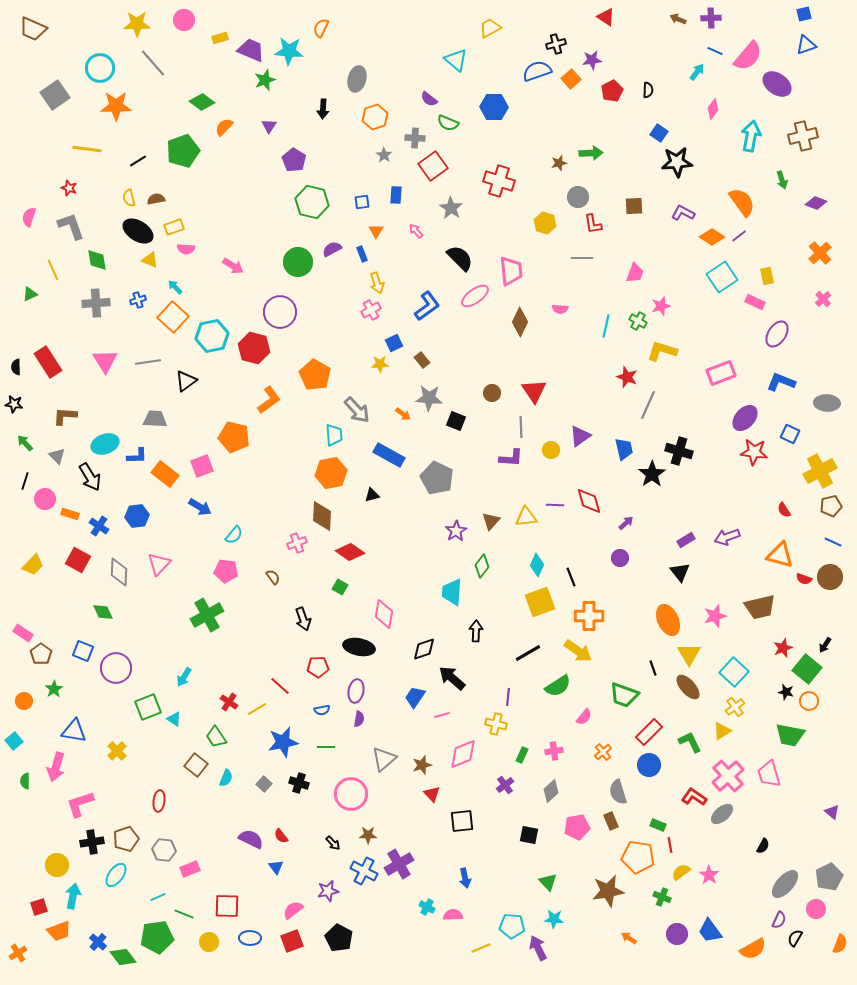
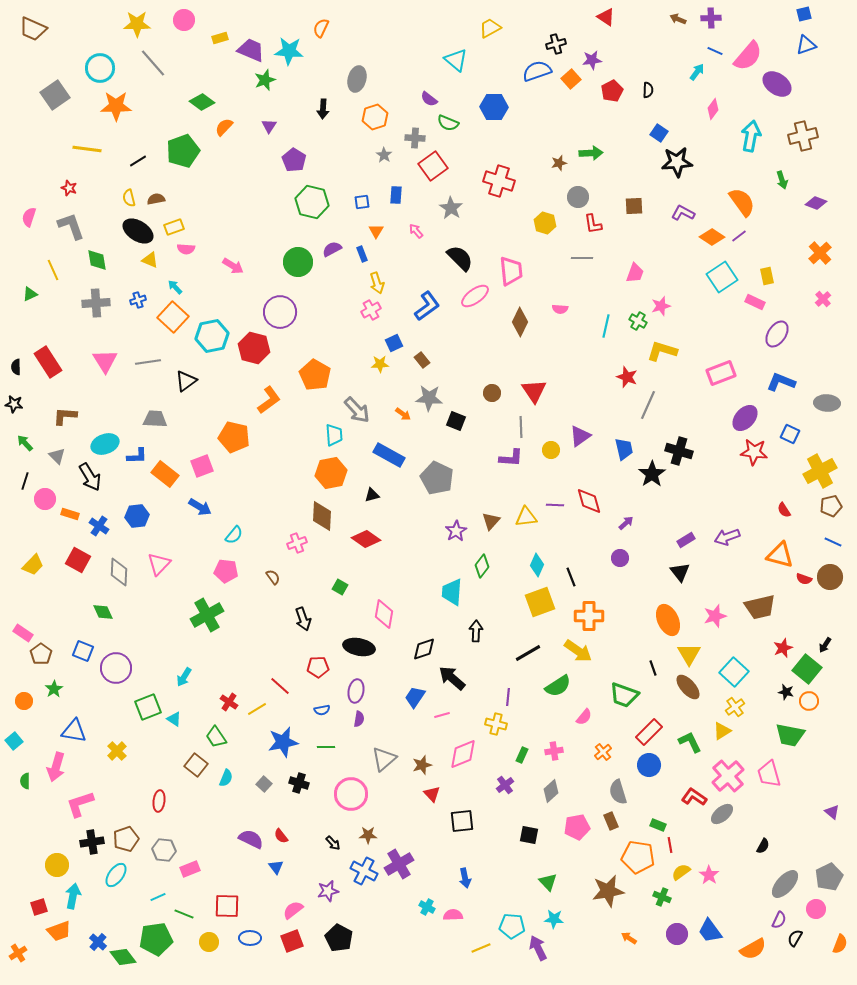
red diamond at (350, 552): moved 16 px right, 13 px up
green pentagon at (157, 937): moved 1 px left, 2 px down
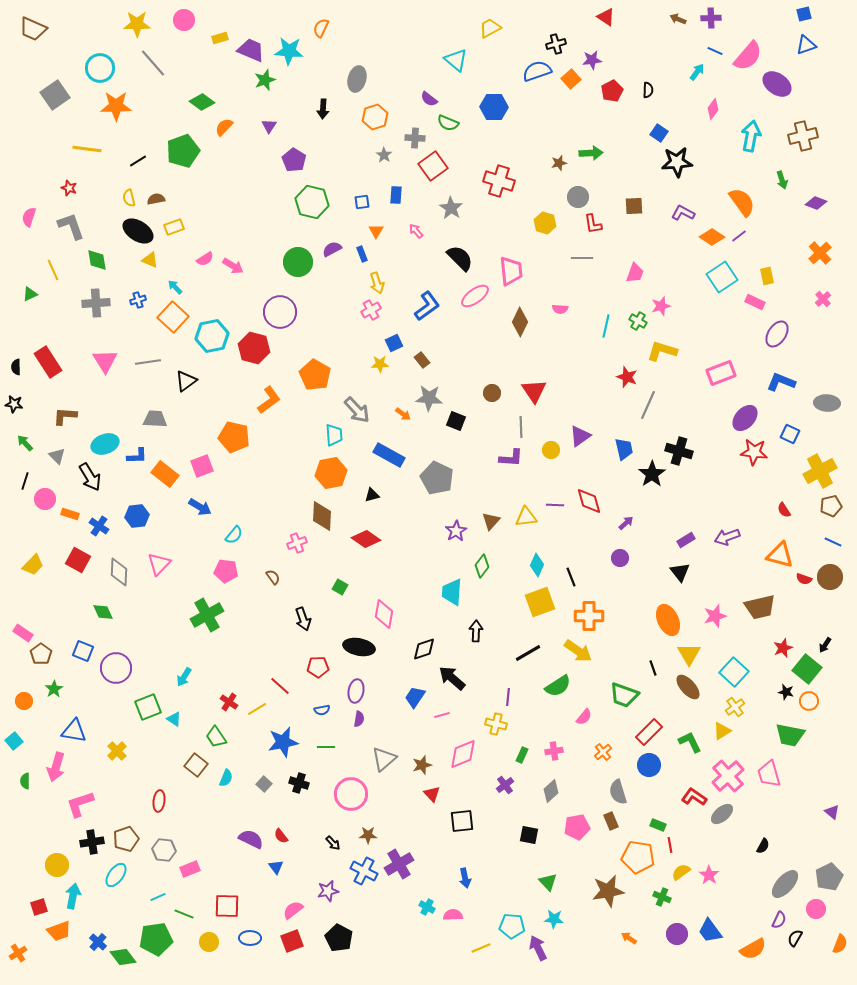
pink semicircle at (186, 249): moved 19 px right, 10 px down; rotated 36 degrees counterclockwise
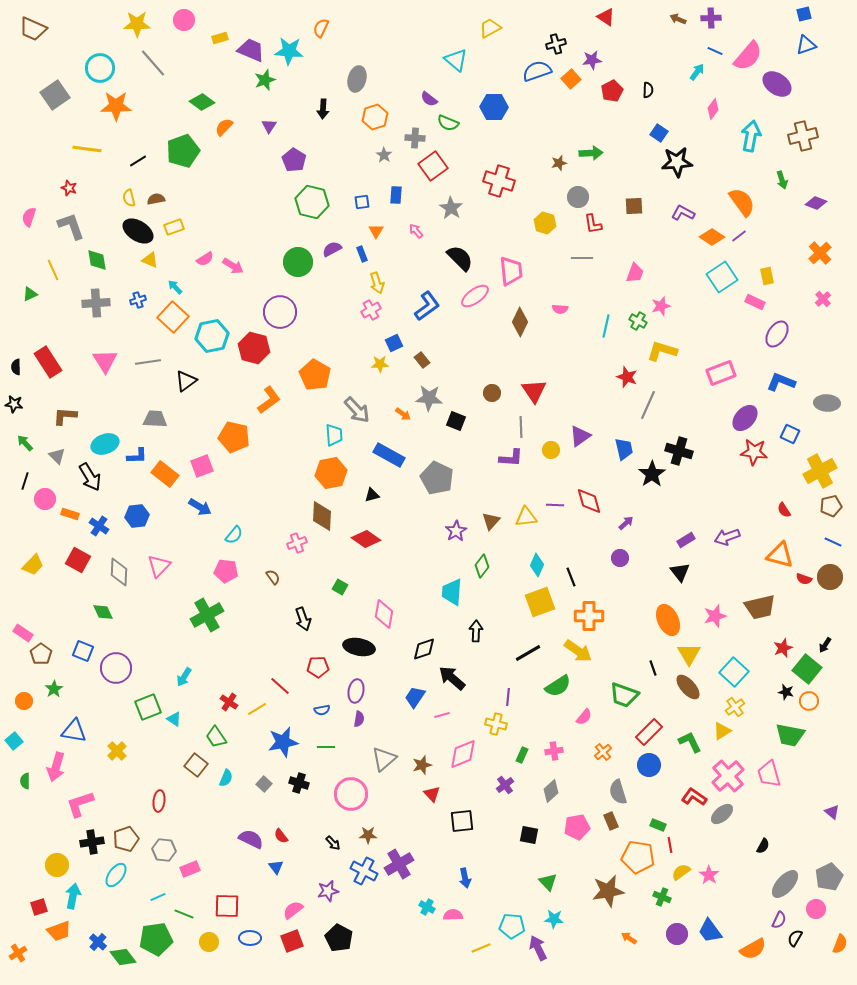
pink triangle at (159, 564): moved 2 px down
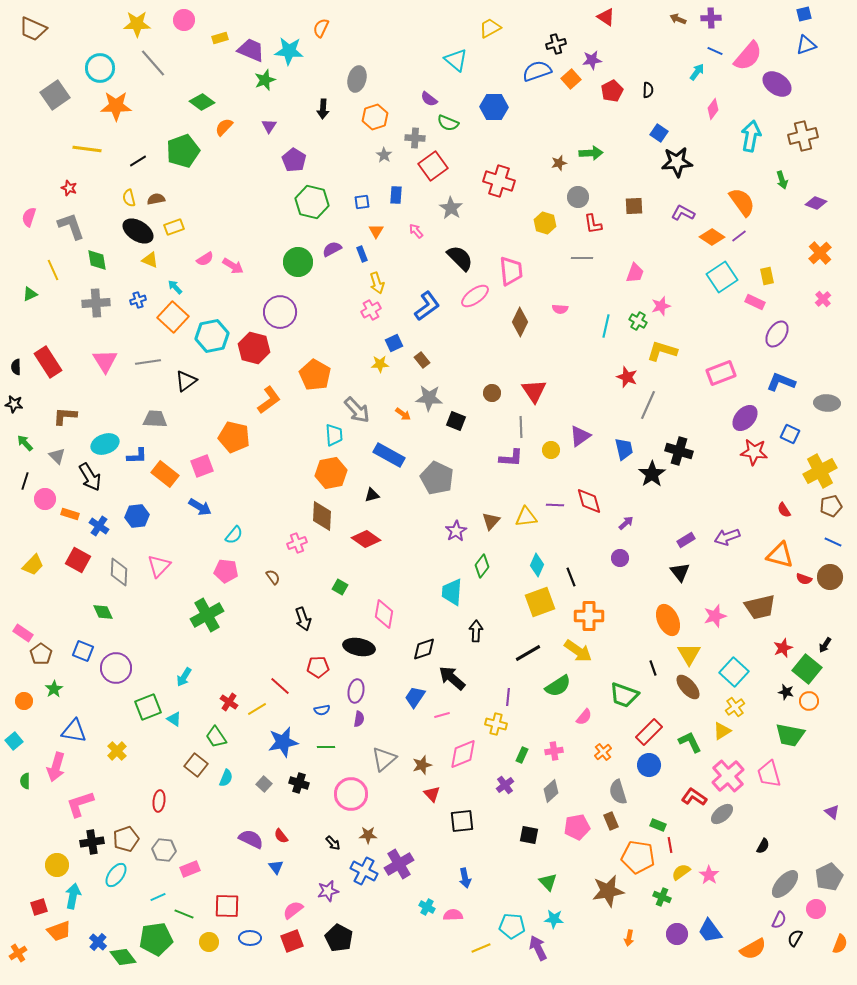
orange arrow at (629, 938): rotated 112 degrees counterclockwise
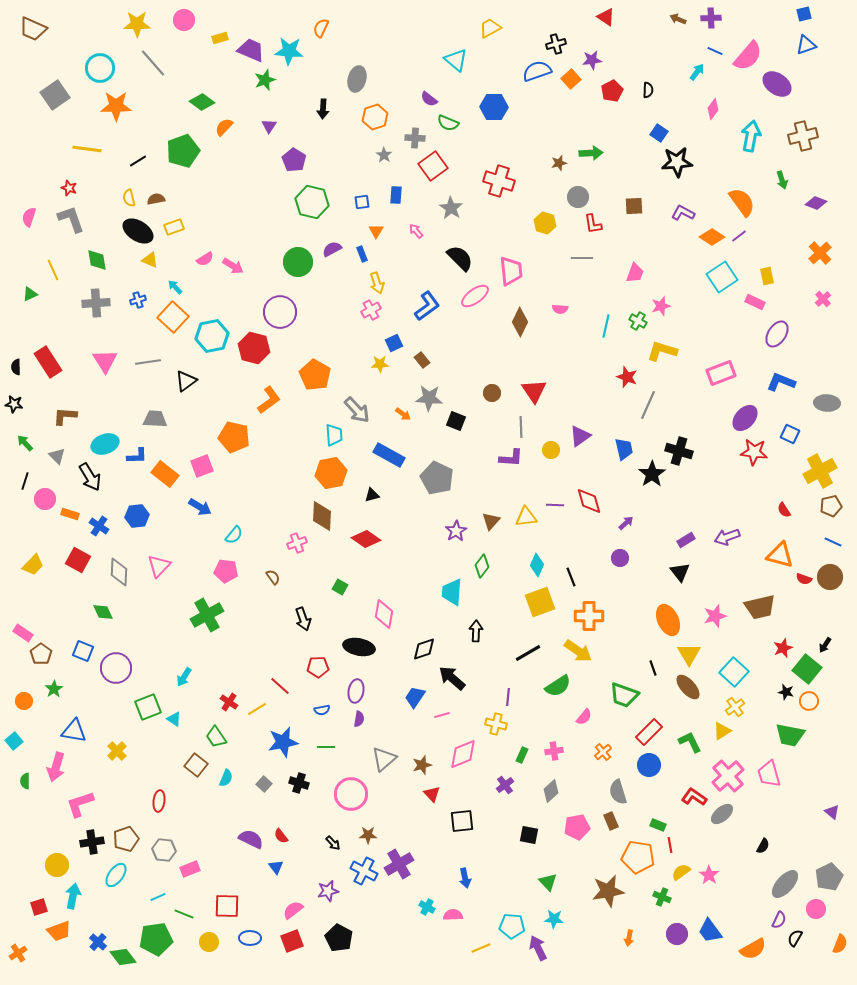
gray L-shape at (71, 226): moved 7 px up
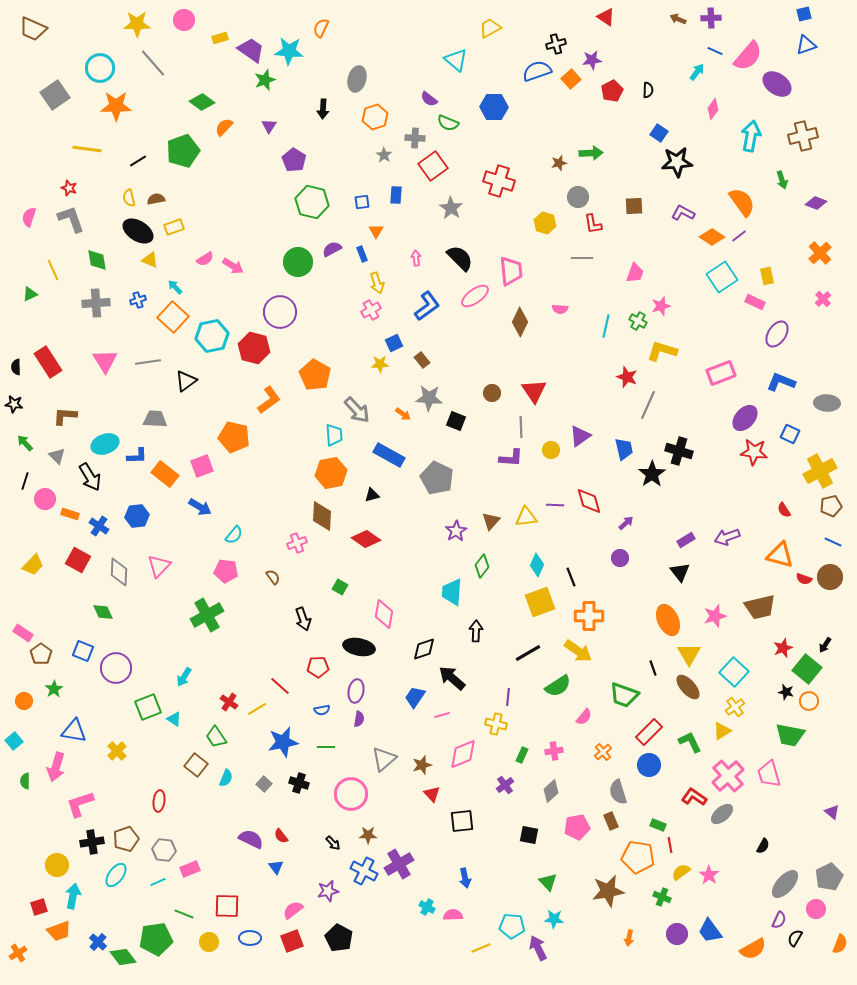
purple trapezoid at (251, 50): rotated 12 degrees clockwise
pink arrow at (416, 231): moved 27 px down; rotated 35 degrees clockwise
cyan line at (158, 897): moved 15 px up
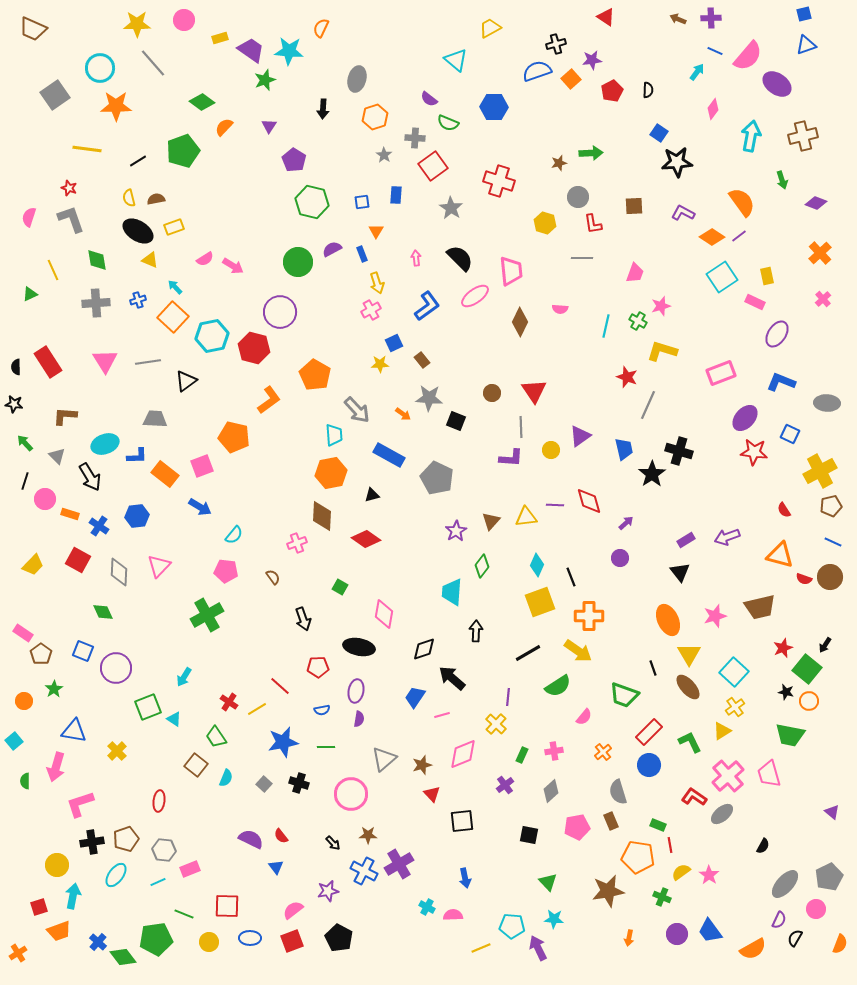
yellow cross at (496, 724): rotated 30 degrees clockwise
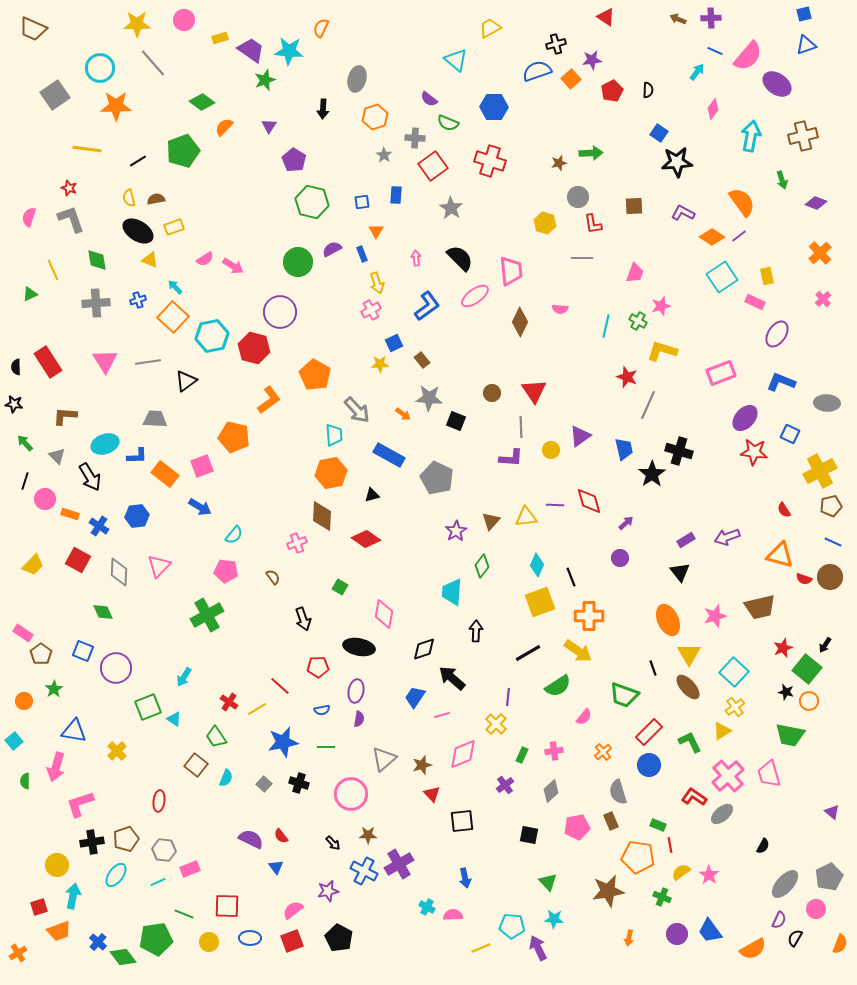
red cross at (499, 181): moved 9 px left, 20 px up
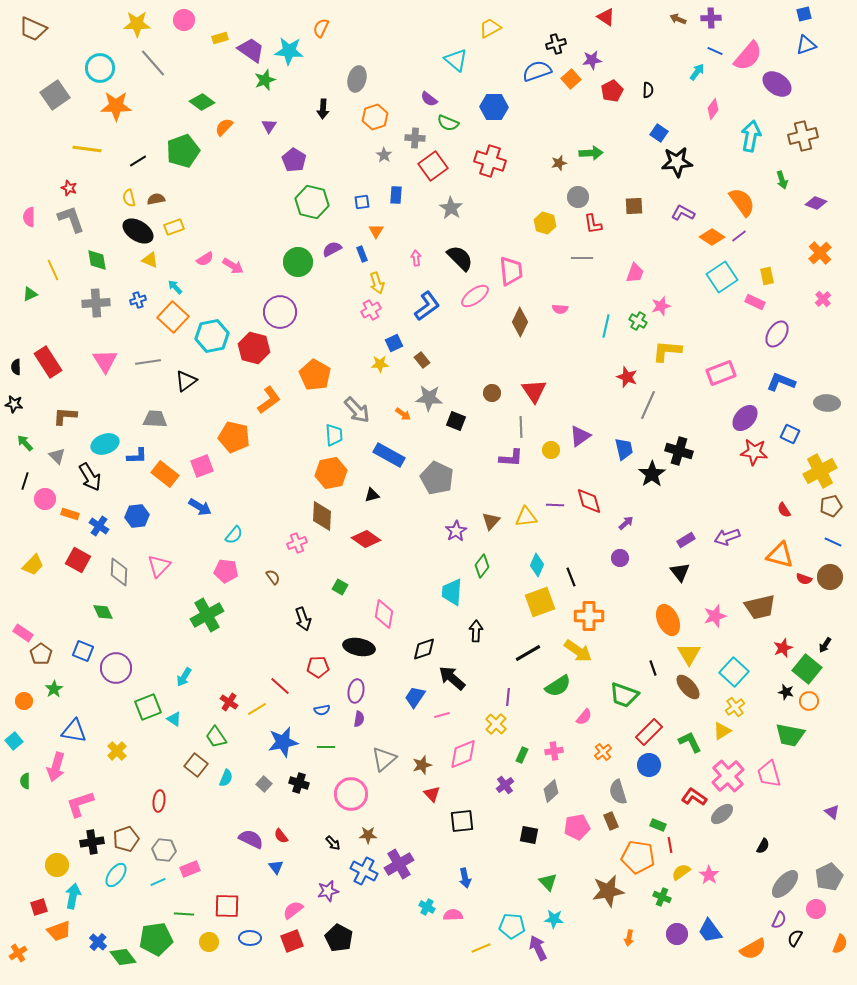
pink semicircle at (29, 217): rotated 18 degrees counterclockwise
yellow L-shape at (662, 351): moved 5 px right; rotated 12 degrees counterclockwise
green line at (184, 914): rotated 18 degrees counterclockwise
